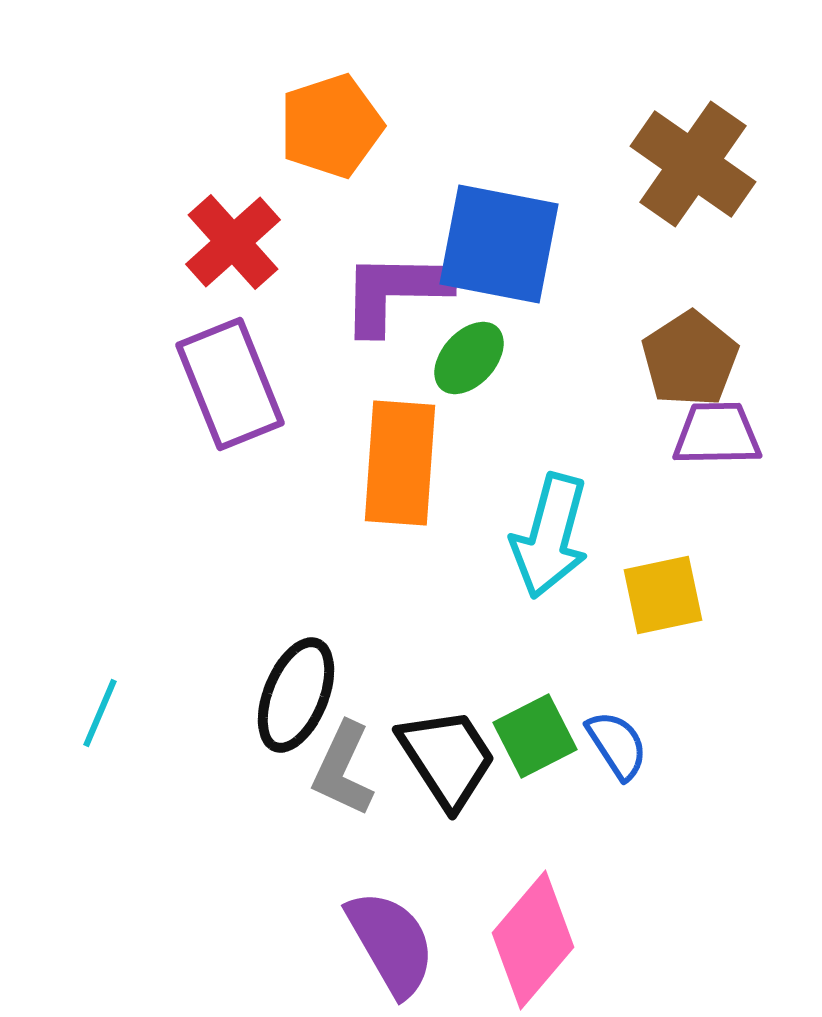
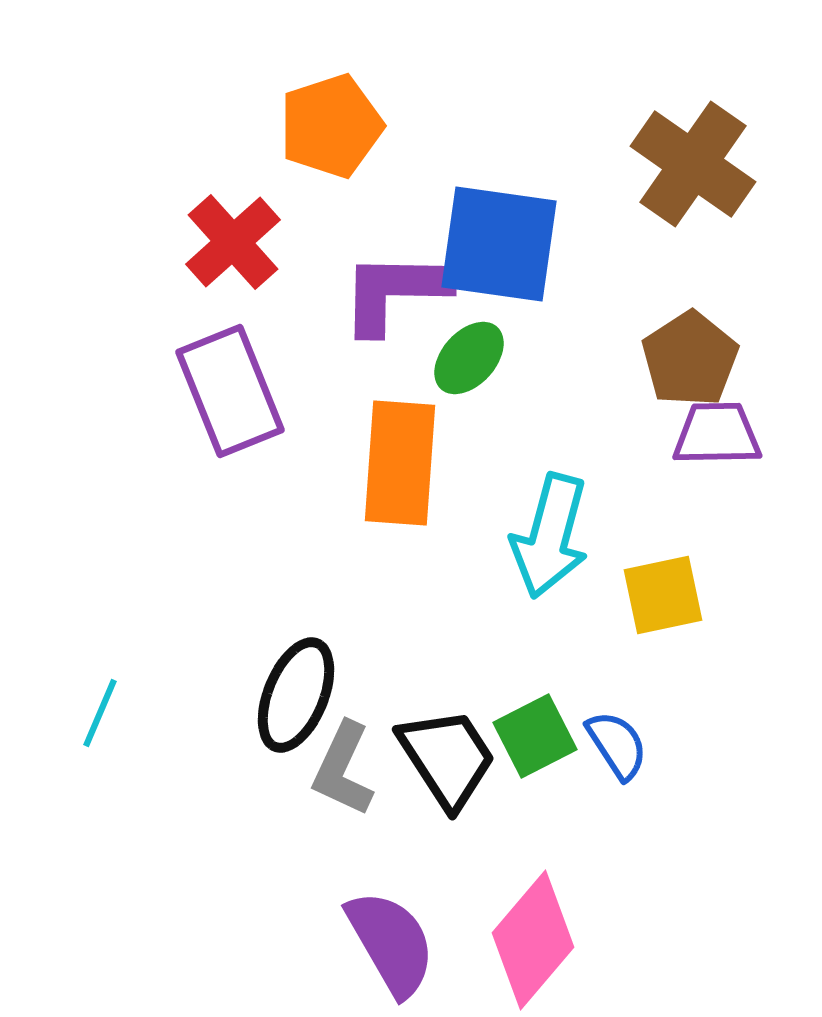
blue square: rotated 3 degrees counterclockwise
purple rectangle: moved 7 px down
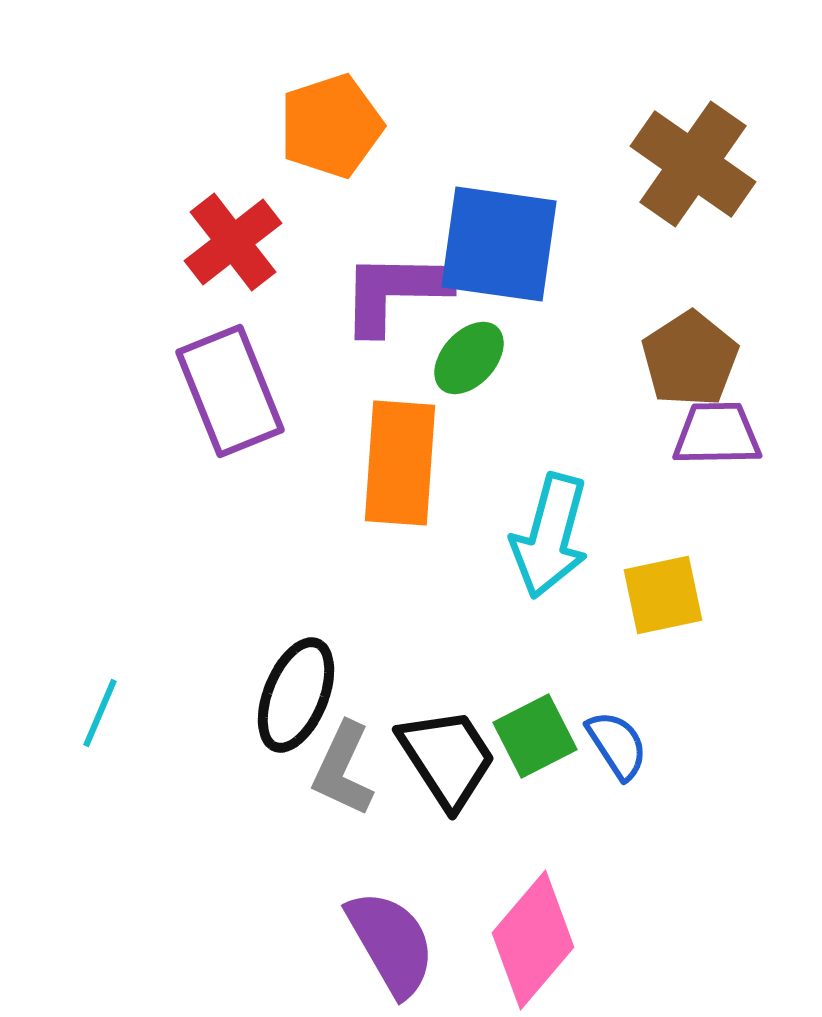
red cross: rotated 4 degrees clockwise
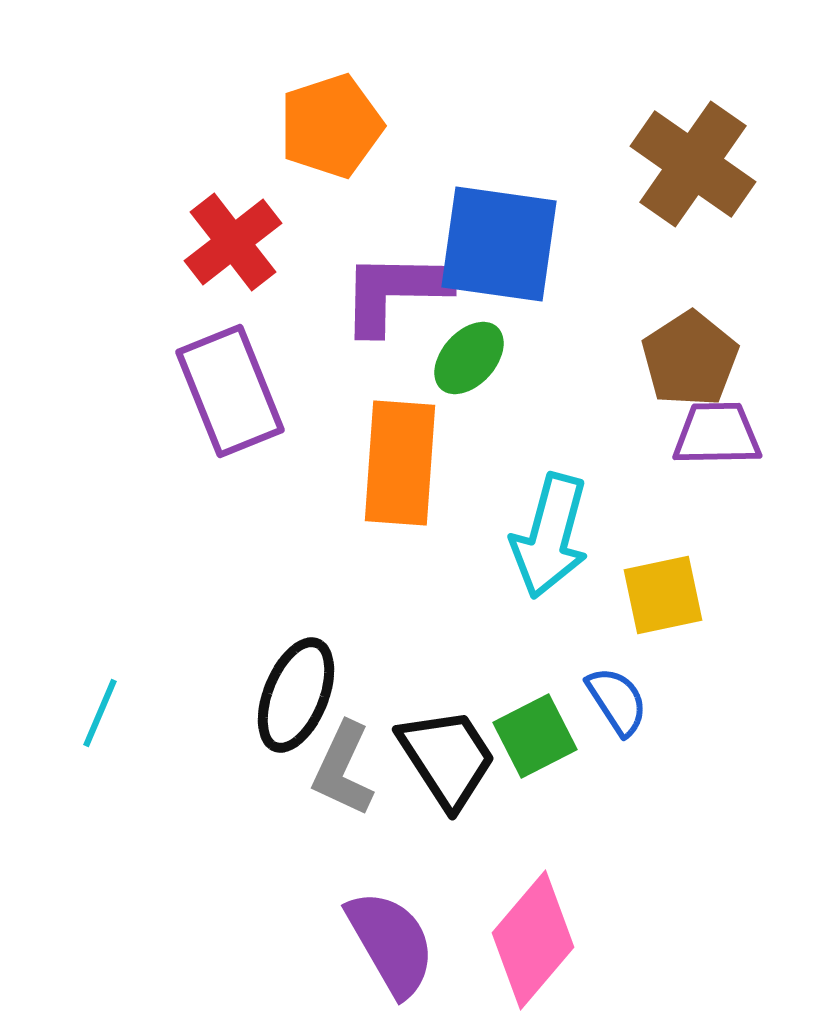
blue semicircle: moved 44 px up
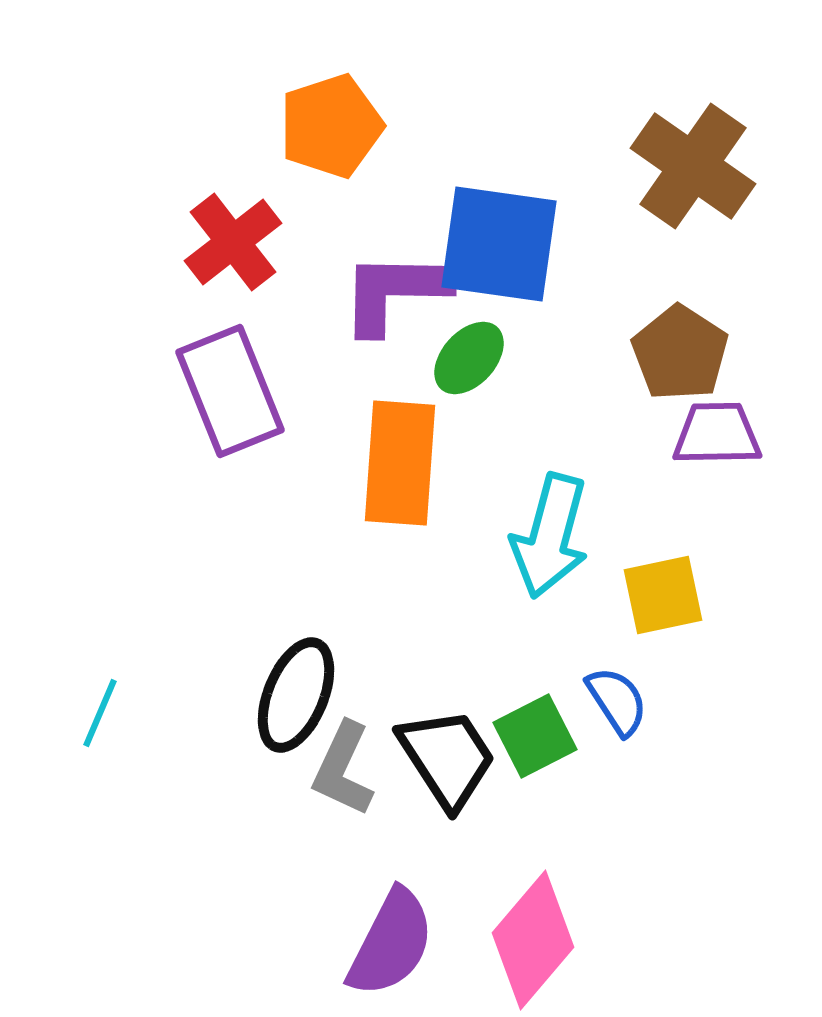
brown cross: moved 2 px down
brown pentagon: moved 10 px left, 6 px up; rotated 6 degrees counterclockwise
purple semicircle: rotated 57 degrees clockwise
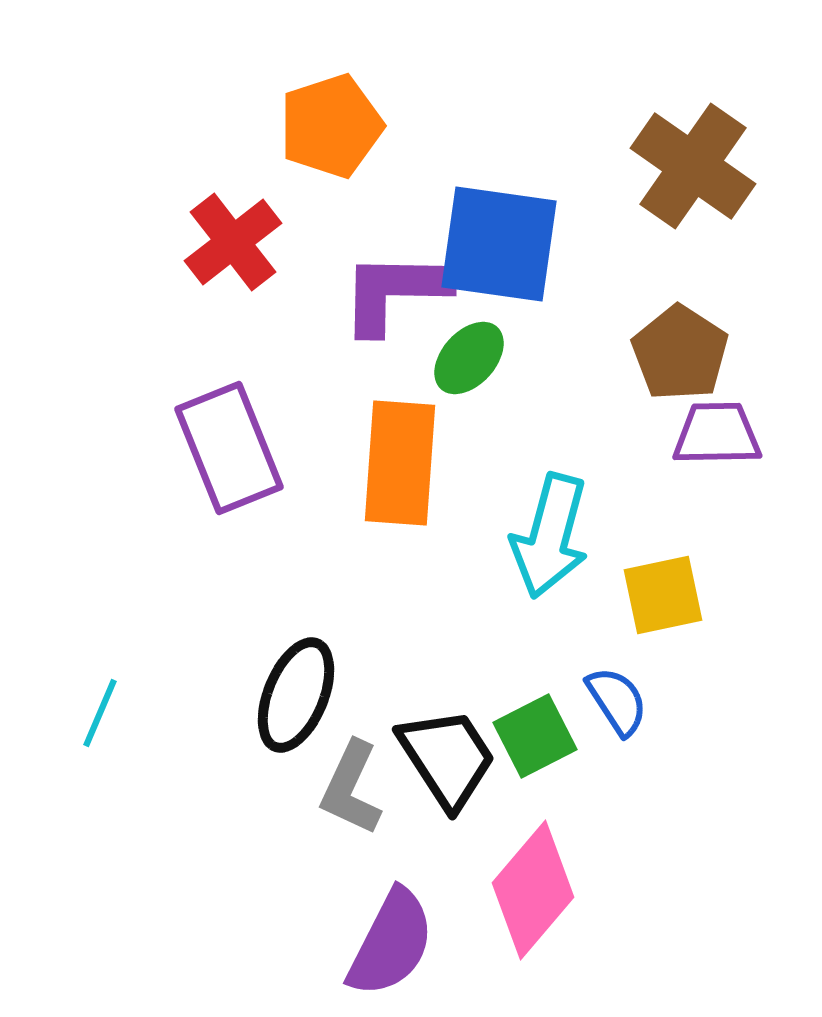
purple rectangle: moved 1 px left, 57 px down
gray L-shape: moved 8 px right, 19 px down
pink diamond: moved 50 px up
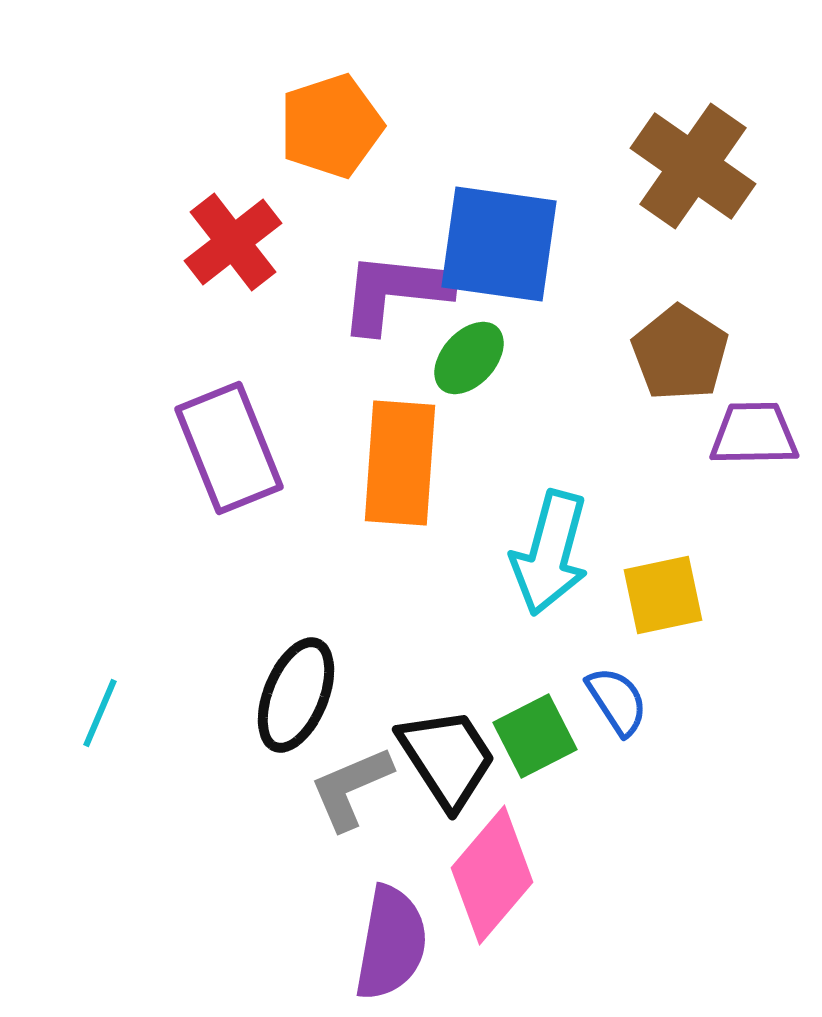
purple L-shape: rotated 5 degrees clockwise
purple trapezoid: moved 37 px right
cyan arrow: moved 17 px down
gray L-shape: rotated 42 degrees clockwise
pink diamond: moved 41 px left, 15 px up
purple semicircle: rotated 17 degrees counterclockwise
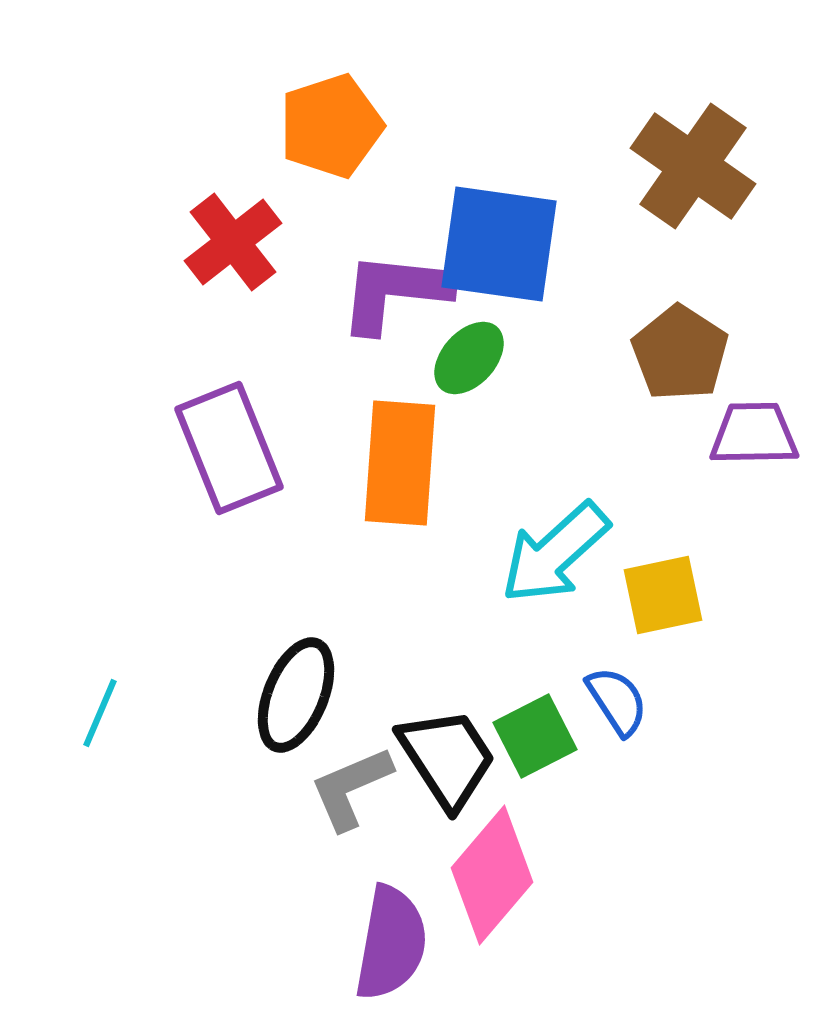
cyan arrow: moved 5 px right; rotated 33 degrees clockwise
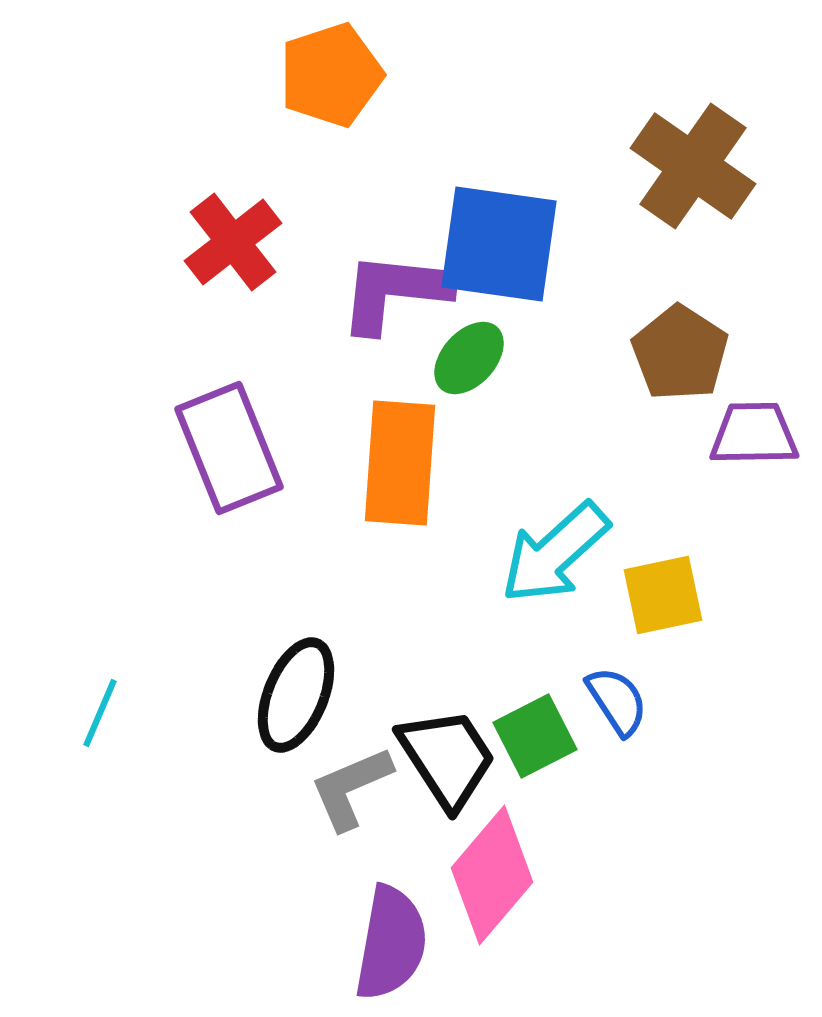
orange pentagon: moved 51 px up
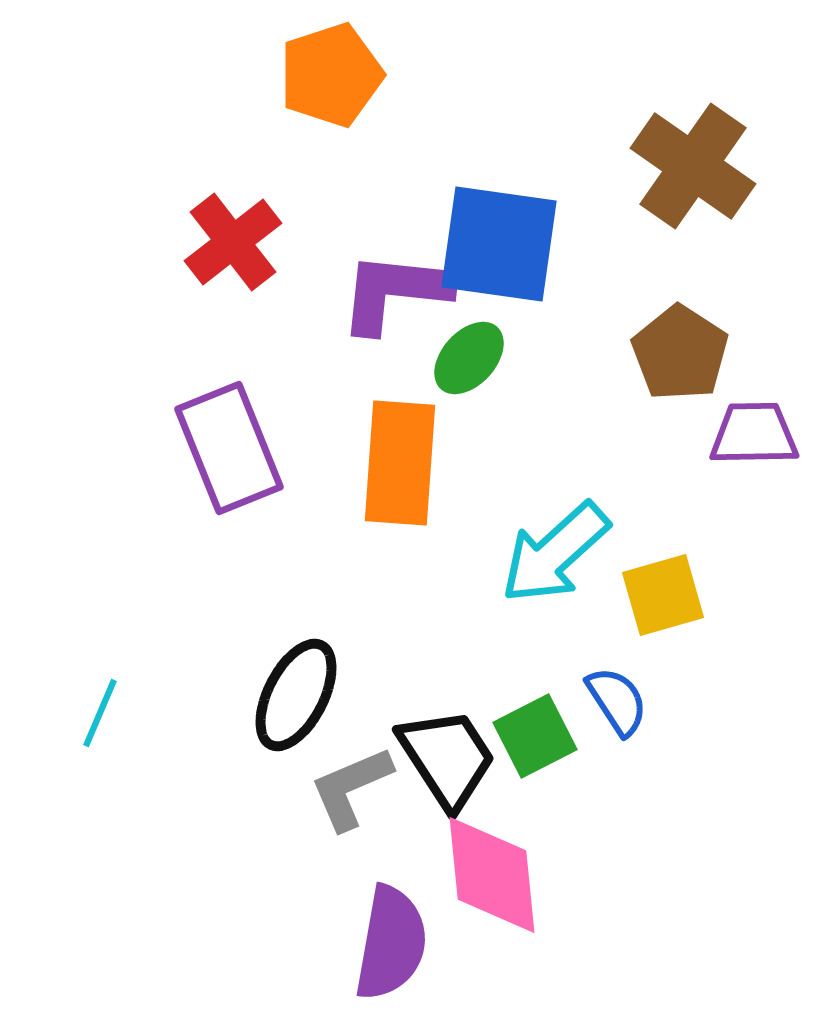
yellow square: rotated 4 degrees counterclockwise
black ellipse: rotated 5 degrees clockwise
pink diamond: rotated 46 degrees counterclockwise
